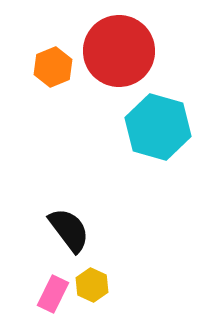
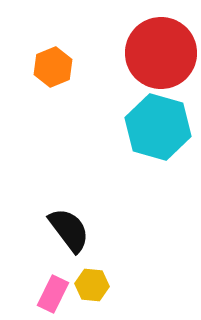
red circle: moved 42 px right, 2 px down
yellow hexagon: rotated 20 degrees counterclockwise
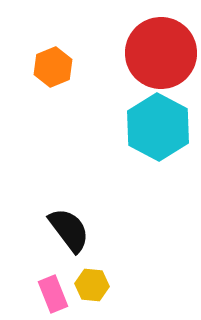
cyan hexagon: rotated 12 degrees clockwise
pink rectangle: rotated 48 degrees counterclockwise
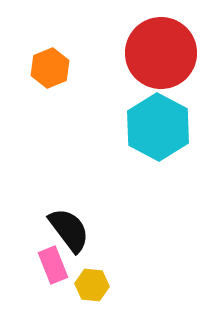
orange hexagon: moved 3 px left, 1 px down
pink rectangle: moved 29 px up
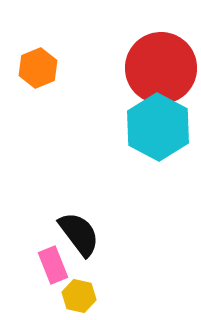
red circle: moved 15 px down
orange hexagon: moved 12 px left
black semicircle: moved 10 px right, 4 px down
yellow hexagon: moved 13 px left, 11 px down; rotated 8 degrees clockwise
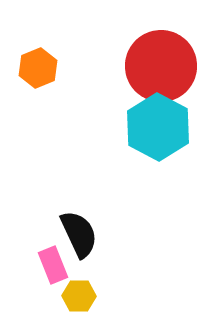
red circle: moved 2 px up
black semicircle: rotated 12 degrees clockwise
yellow hexagon: rotated 12 degrees counterclockwise
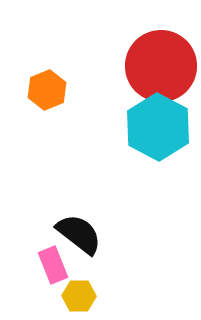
orange hexagon: moved 9 px right, 22 px down
black semicircle: rotated 27 degrees counterclockwise
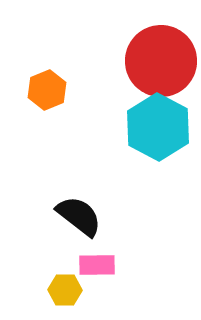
red circle: moved 5 px up
black semicircle: moved 18 px up
pink rectangle: moved 44 px right; rotated 69 degrees counterclockwise
yellow hexagon: moved 14 px left, 6 px up
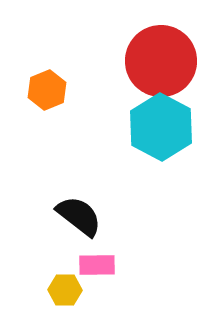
cyan hexagon: moved 3 px right
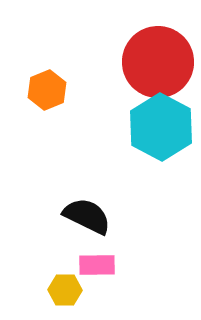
red circle: moved 3 px left, 1 px down
black semicircle: moved 8 px right; rotated 12 degrees counterclockwise
